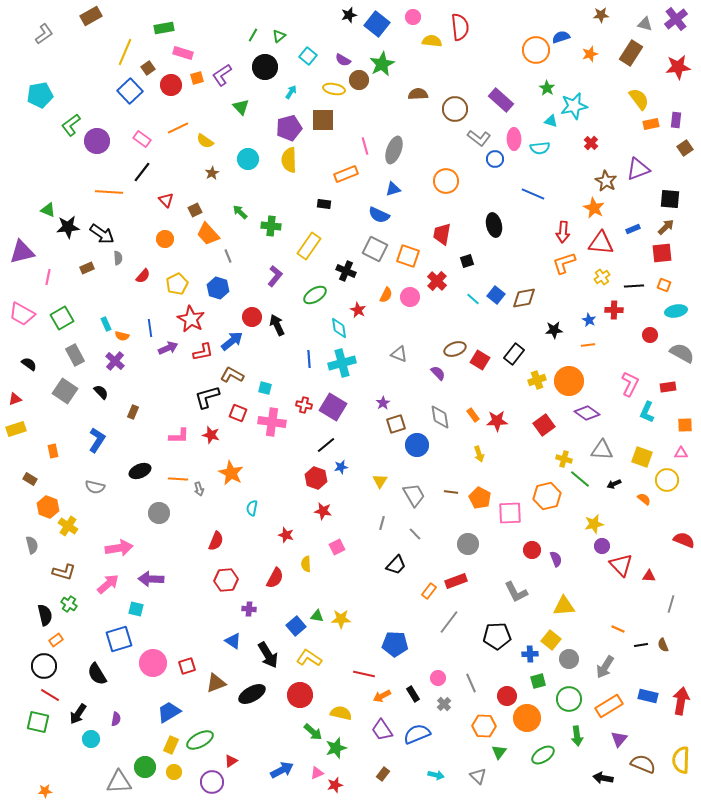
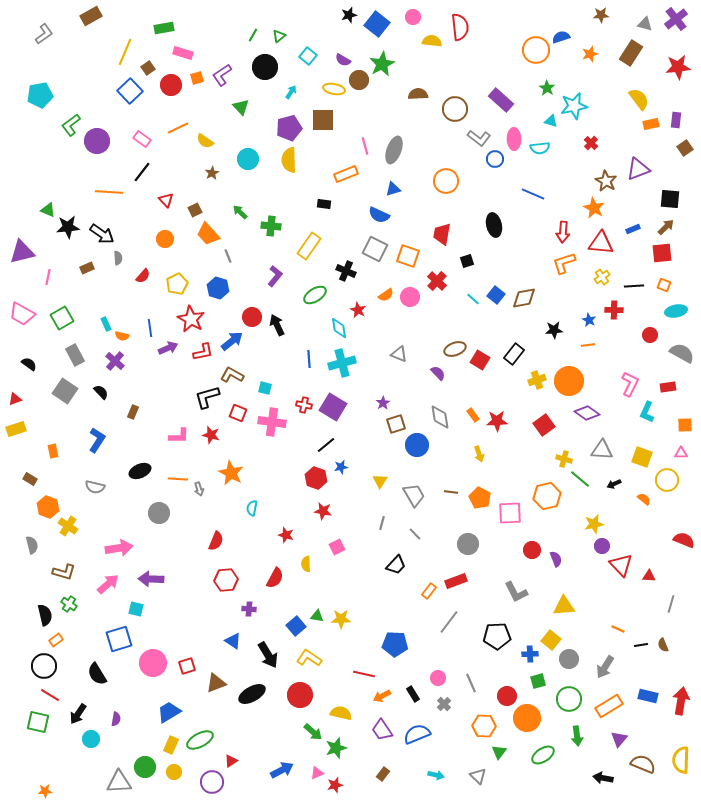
orange semicircle at (386, 295): rotated 28 degrees clockwise
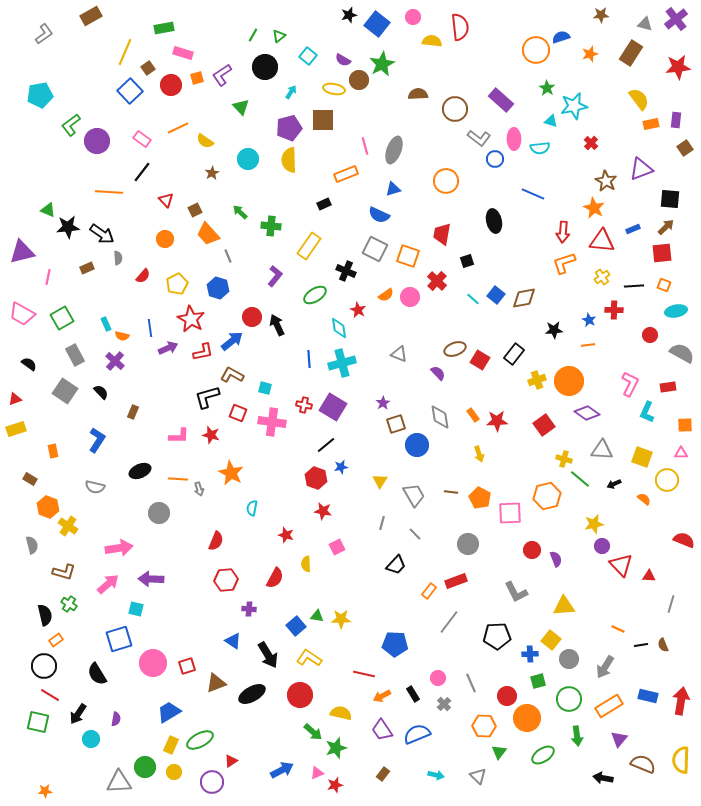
purple triangle at (638, 169): moved 3 px right
black rectangle at (324, 204): rotated 32 degrees counterclockwise
black ellipse at (494, 225): moved 4 px up
red triangle at (601, 243): moved 1 px right, 2 px up
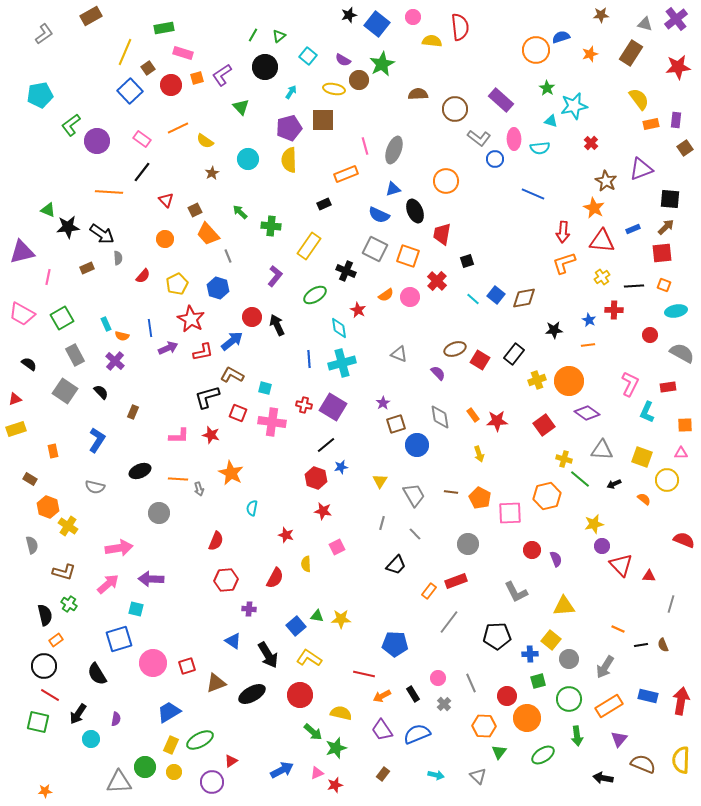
black ellipse at (494, 221): moved 79 px left, 10 px up; rotated 10 degrees counterclockwise
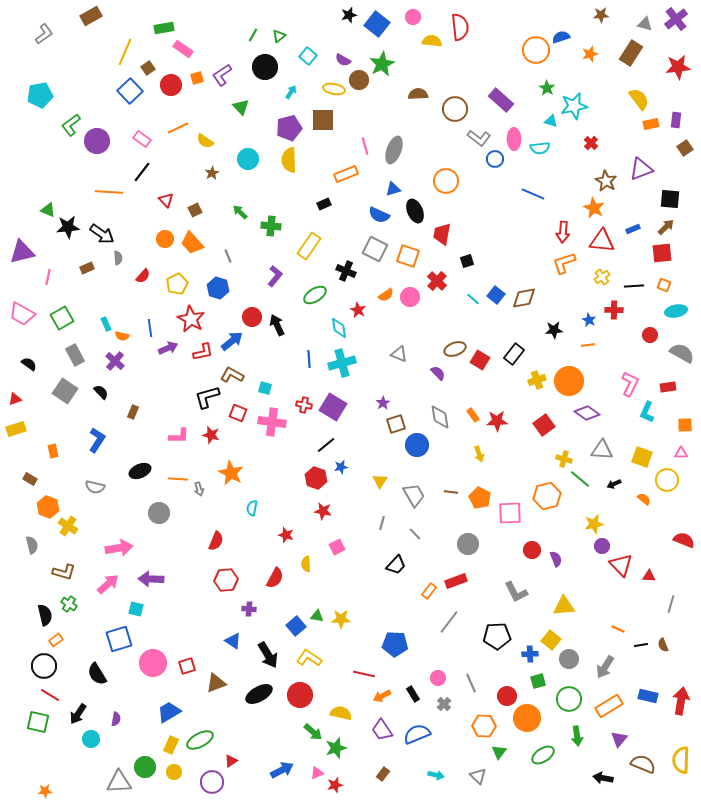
pink rectangle at (183, 53): moved 4 px up; rotated 18 degrees clockwise
orange trapezoid at (208, 234): moved 16 px left, 9 px down
black ellipse at (252, 694): moved 7 px right
